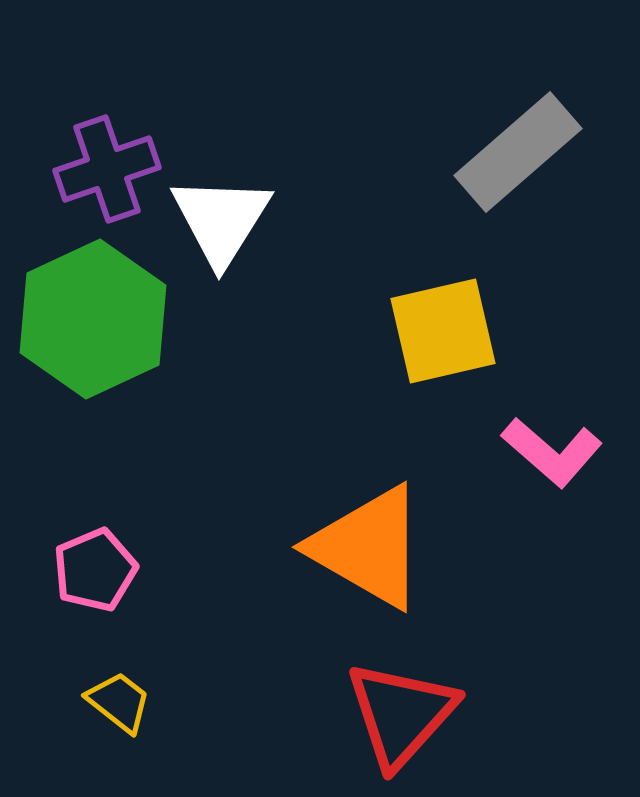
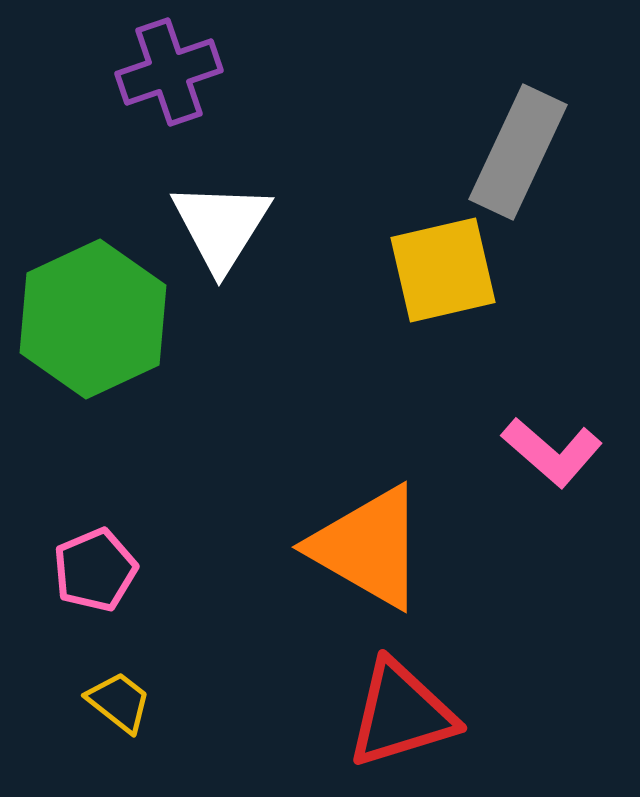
gray rectangle: rotated 24 degrees counterclockwise
purple cross: moved 62 px right, 97 px up
white triangle: moved 6 px down
yellow square: moved 61 px up
red triangle: rotated 31 degrees clockwise
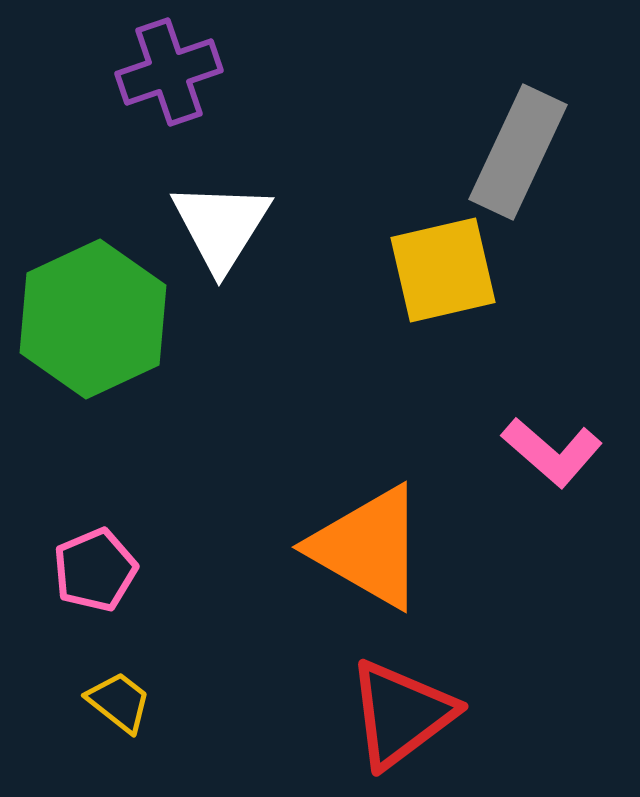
red triangle: rotated 20 degrees counterclockwise
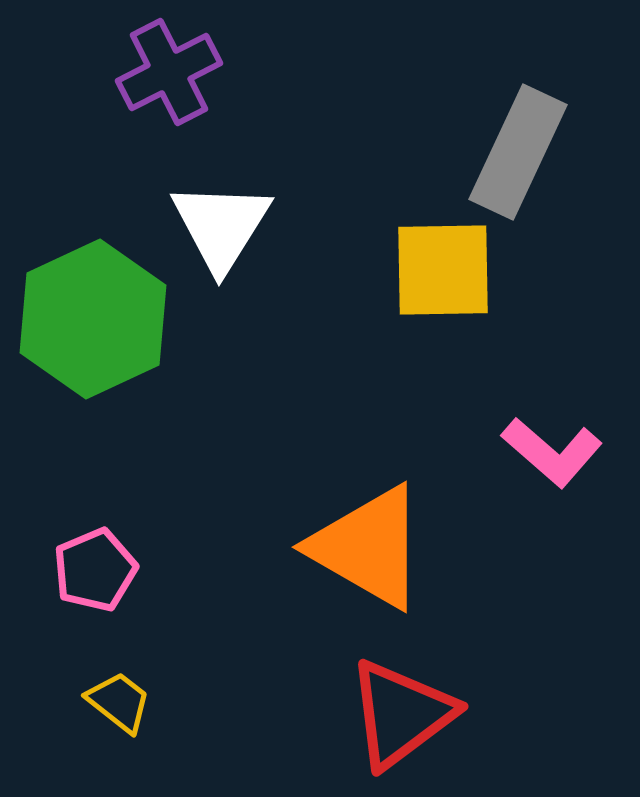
purple cross: rotated 8 degrees counterclockwise
yellow square: rotated 12 degrees clockwise
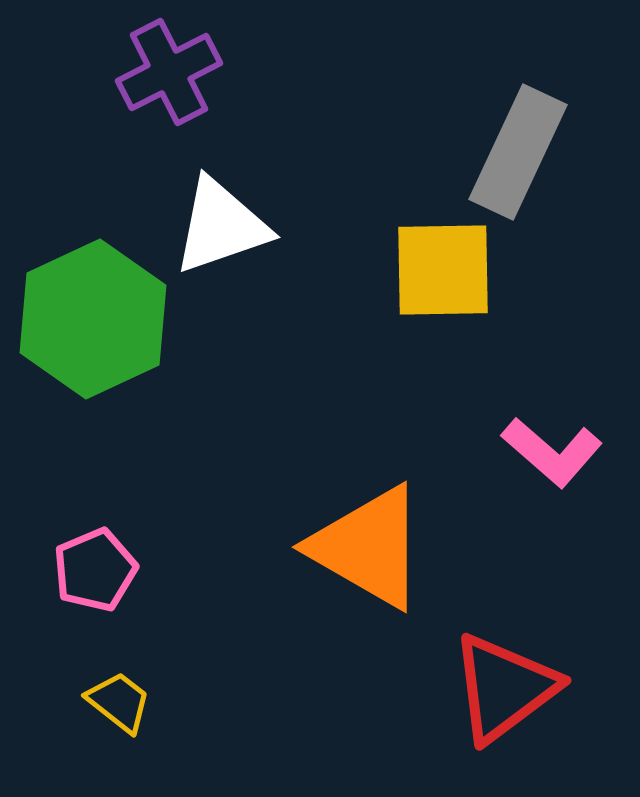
white triangle: rotated 39 degrees clockwise
red triangle: moved 103 px right, 26 px up
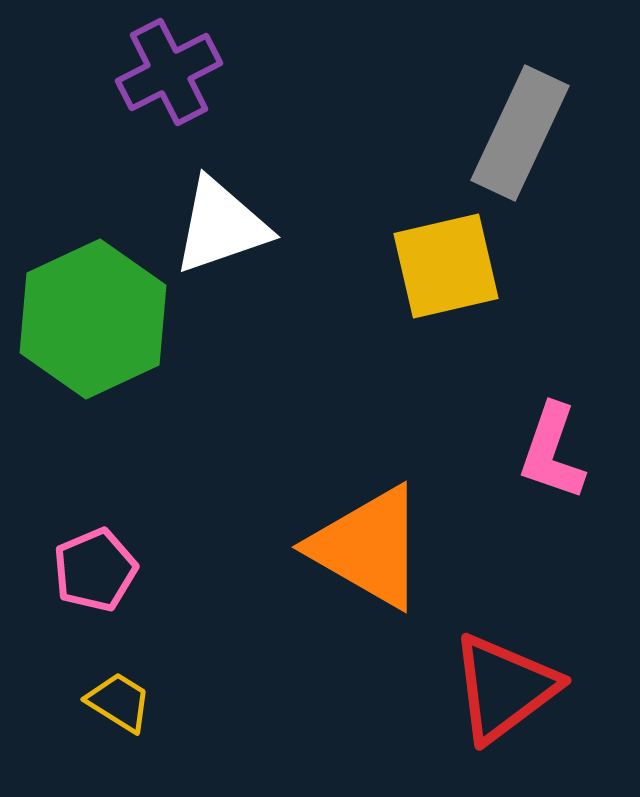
gray rectangle: moved 2 px right, 19 px up
yellow square: moved 3 px right, 4 px up; rotated 12 degrees counterclockwise
pink L-shape: rotated 68 degrees clockwise
yellow trapezoid: rotated 6 degrees counterclockwise
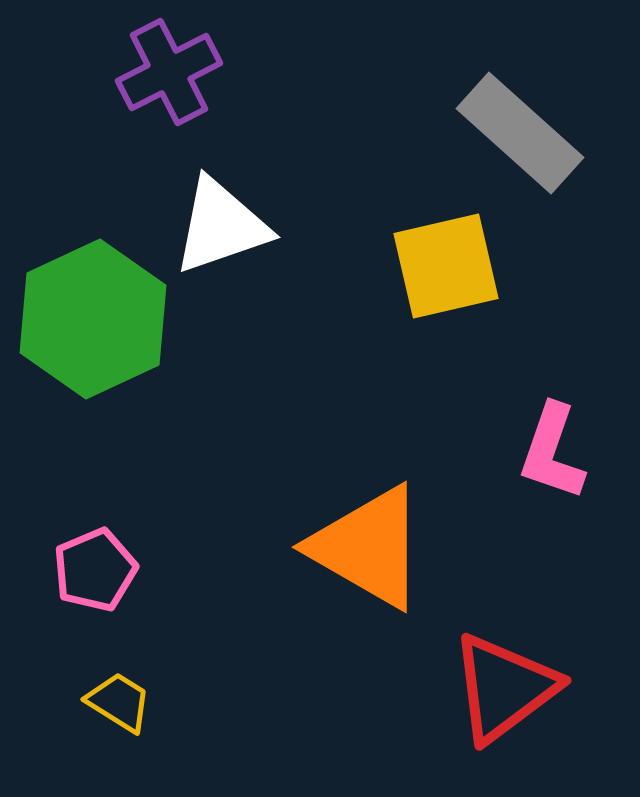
gray rectangle: rotated 73 degrees counterclockwise
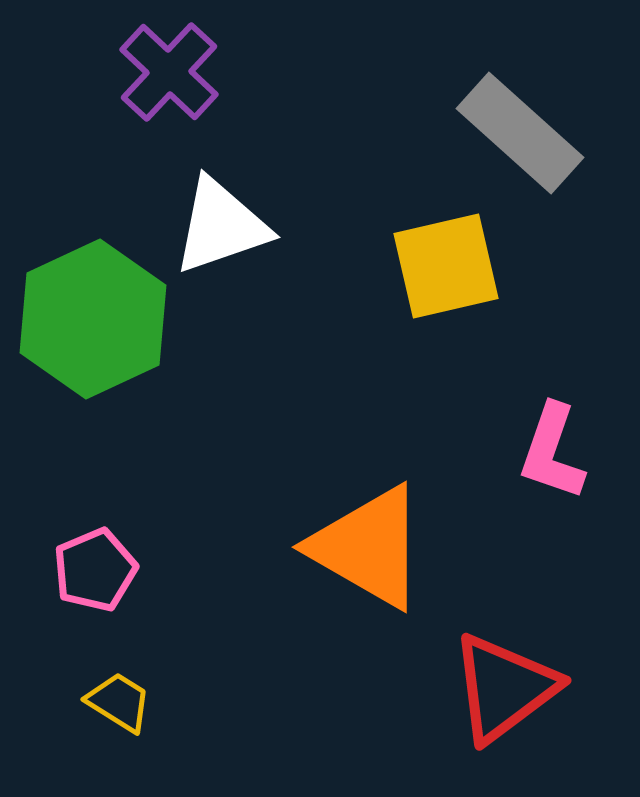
purple cross: rotated 20 degrees counterclockwise
